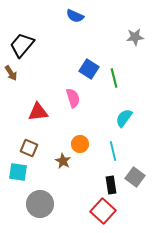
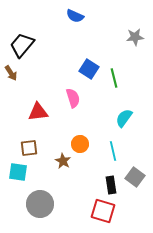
brown square: rotated 30 degrees counterclockwise
red square: rotated 25 degrees counterclockwise
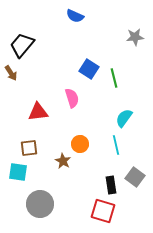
pink semicircle: moved 1 px left
cyan line: moved 3 px right, 6 px up
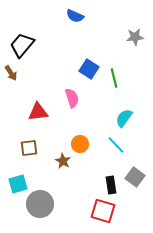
cyan line: rotated 30 degrees counterclockwise
cyan square: moved 12 px down; rotated 24 degrees counterclockwise
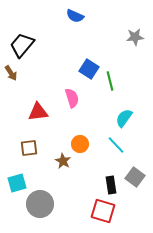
green line: moved 4 px left, 3 px down
cyan square: moved 1 px left, 1 px up
